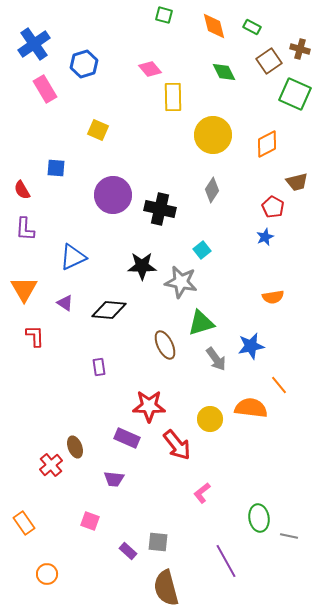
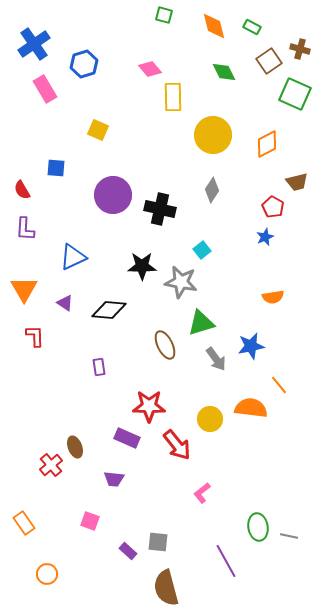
green ellipse at (259, 518): moved 1 px left, 9 px down
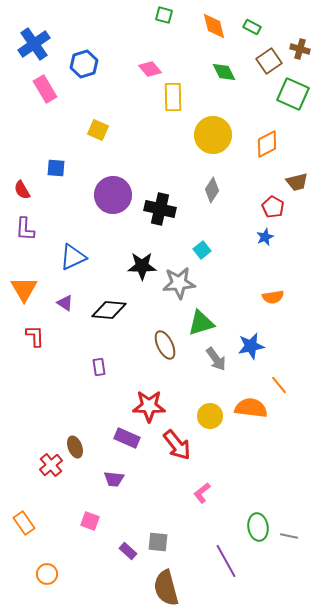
green square at (295, 94): moved 2 px left
gray star at (181, 282): moved 2 px left, 1 px down; rotated 16 degrees counterclockwise
yellow circle at (210, 419): moved 3 px up
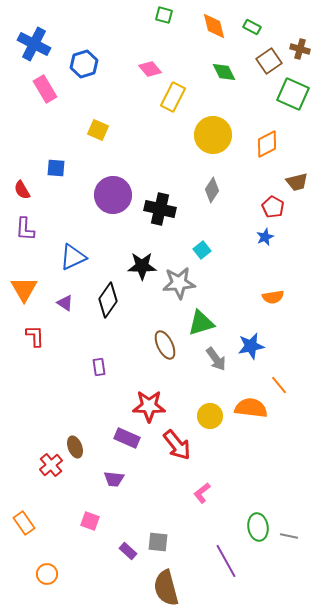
blue cross at (34, 44): rotated 28 degrees counterclockwise
yellow rectangle at (173, 97): rotated 28 degrees clockwise
black diamond at (109, 310): moved 1 px left, 10 px up; rotated 60 degrees counterclockwise
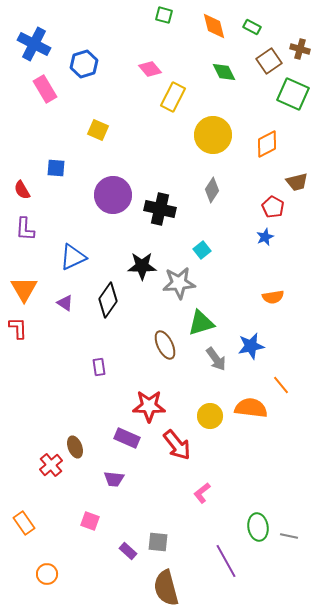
red L-shape at (35, 336): moved 17 px left, 8 px up
orange line at (279, 385): moved 2 px right
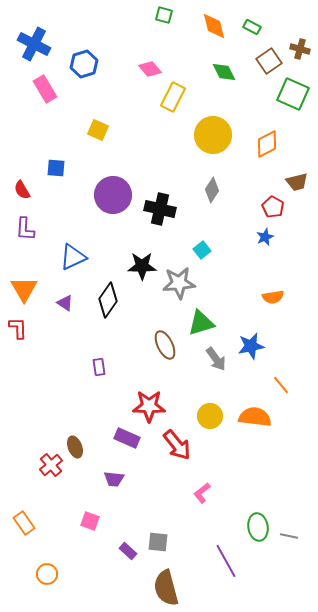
orange semicircle at (251, 408): moved 4 px right, 9 px down
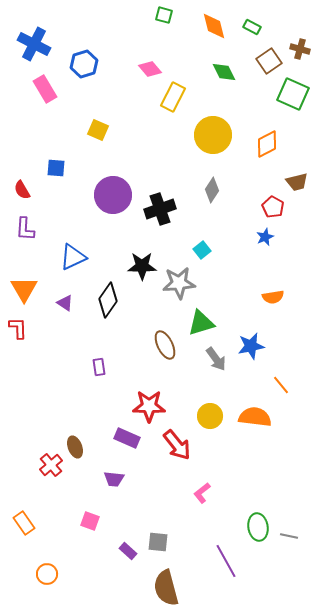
black cross at (160, 209): rotated 32 degrees counterclockwise
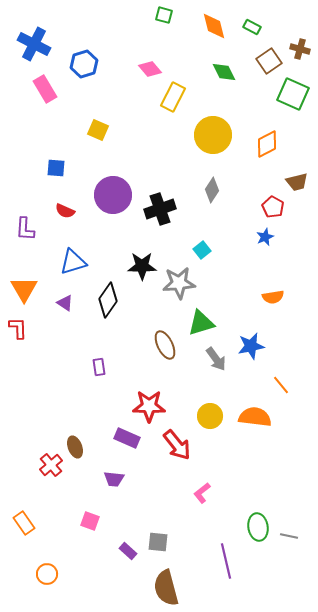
red semicircle at (22, 190): moved 43 px right, 21 px down; rotated 36 degrees counterclockwise
blue triangle at (73, 257): moved 5 px down; rotated 8 degrees clockwise
purple line at (226, 561): rotated 16 degrees clockwise
